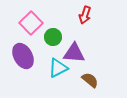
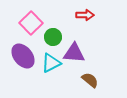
red arrow: rotated 108 degrees counterclockwise
purple ellipse: rotated 10 degrees counterclockwise
cyan triangle: moved 7 px left, 5 px up
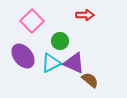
pink square: moved 1 px right, 2 px up
green circle: moved 7 px right, 4 px down
purple triangle: moved 10 px down; rotated 20 degrees clockwise
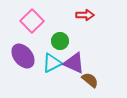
cyan triangle: moved 1 px right
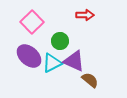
pink square: moved 1 px down
purple ellipse: moved 6 px right; rotated 10 degrees counterclockwise
purple triangle: moved 2 px up
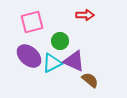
pink square: rotated 30 degrees clockwise
